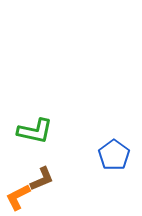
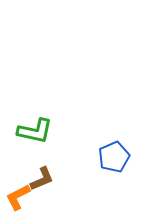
blue pentagon: moved 2 px down; rotated 12 degrees clockwise
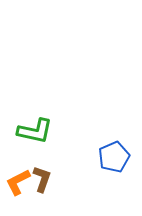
brown L-shape: rotated 48 degrees counterclockwise
orange L-shape: moved 15 px up
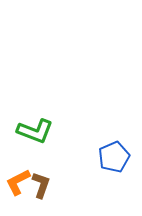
green L-shape: rotated 9 degrees clockwise
brown L-shape: moved 1 px left, 6 px down
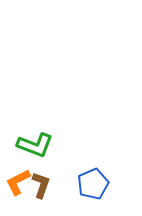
green L-shape: moved 14 px down
blue pentagon: moved 21 px left, 27 px down
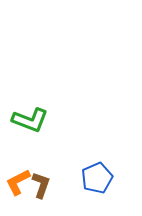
green L-shape: moved 5 px left, 25 px up
blue pentagon: moved 4 px right, 6 px up
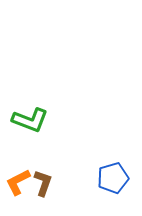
blue pentagon: moved 16 px right; rotated 8 degrees clockwise
brown L-shape: moved 2 px right, 2 px up
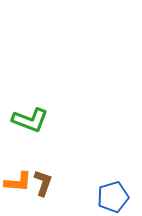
blue pentagon: moved 19 px down
orange L-shape: rotated 148 degrees counterclockwise
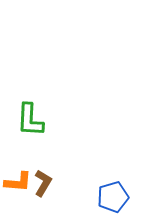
green L-shape: rotated 72 degrees clockwise
brown L-shape: rotated 12 degrees clockwise
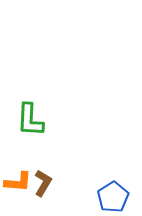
blue pentagon: rotated 16 degrees counterclockwise
